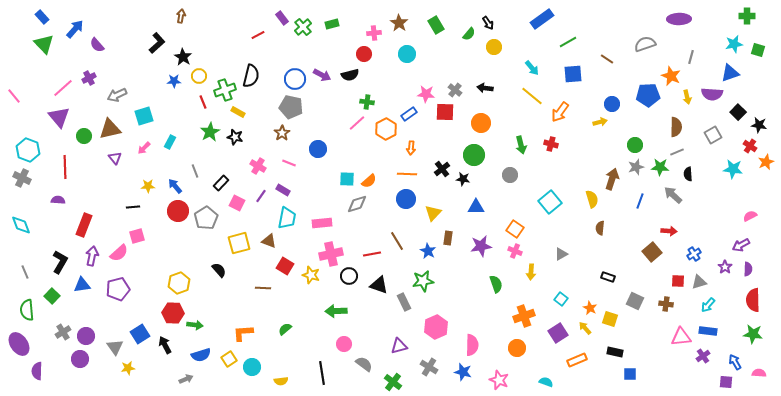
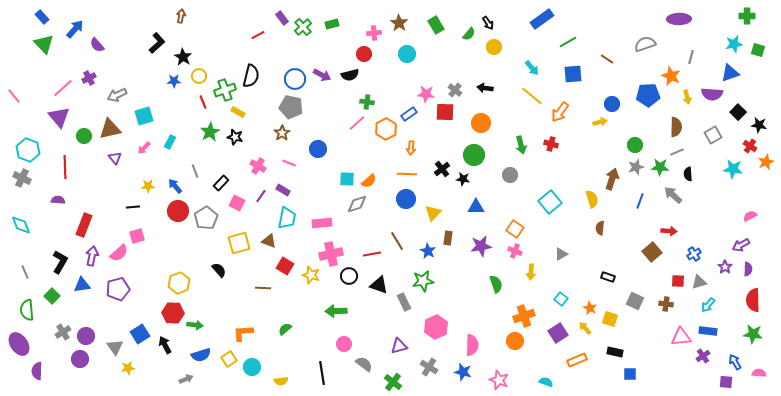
orange circle at (517, 348): moved 2 px left, 7 px up
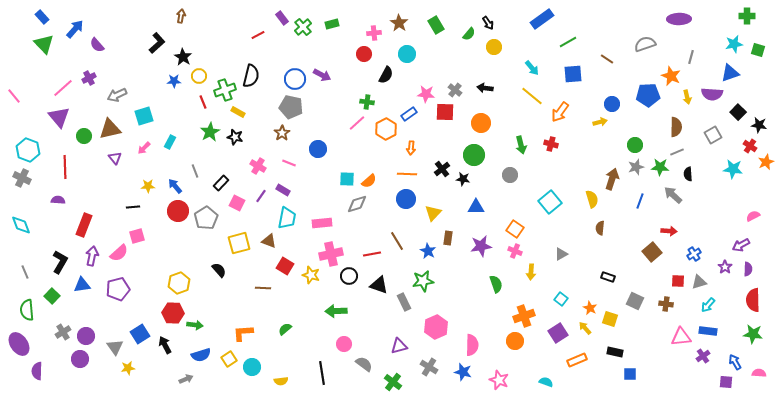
black semicircle at (350, 75): moved 36 px right; rotated 48 degrees counterclockwise
pink semicircle at (750, 216): moved 3 px right
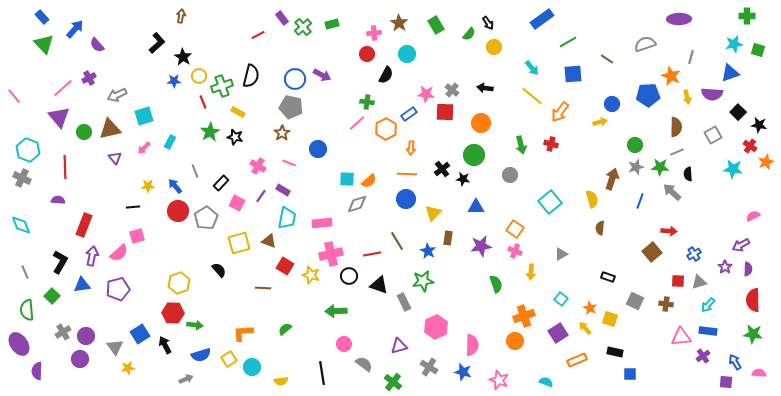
red circle at (364, 54): moved 3 px right
green cross at (225, 90): moved 3 px left, 4 px up
gray cross at (455, 90): moved 3 px left
green circle at (84, 136): moved 4 px up
gray arrow at (673, 195): moved 1 px left, 3 px up
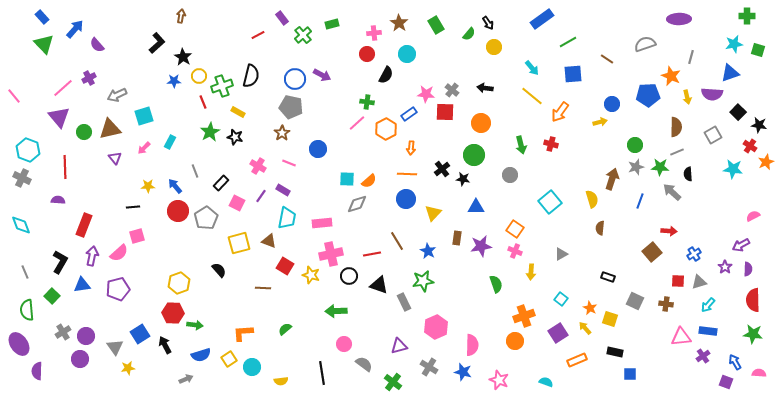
green cross at (303, 27): moved 8 px down
brown rectangle at (448, 238): moved 9 px right
purple square at (726, 382): rotated 16 degrees clockwise
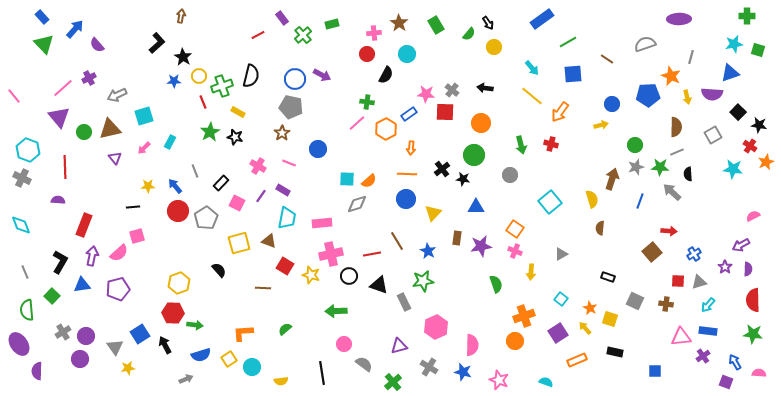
yellow arrow at (600, 122): moved 1 px right, 3 px down
blue square at (630, 374): moved 25 px right, 3 px up
green cross at (393, 382): rotated 12 degrees clockwise
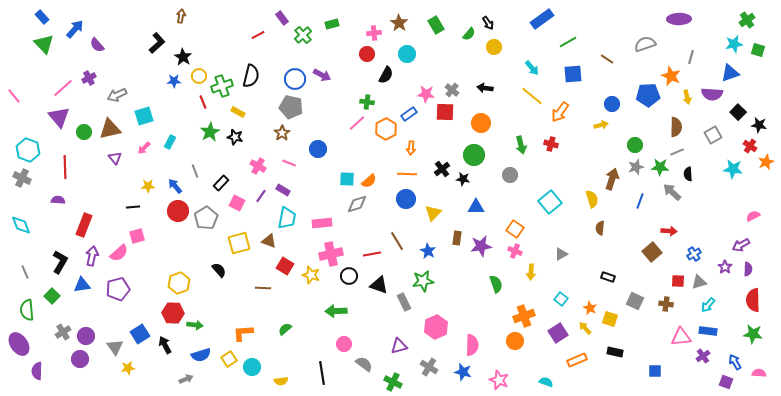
green cross at (747, 16): moved 4 px down; rotated 35 degrees counterclockwise
green cross at (393, 382): rotated 24 degrees counterclockwise
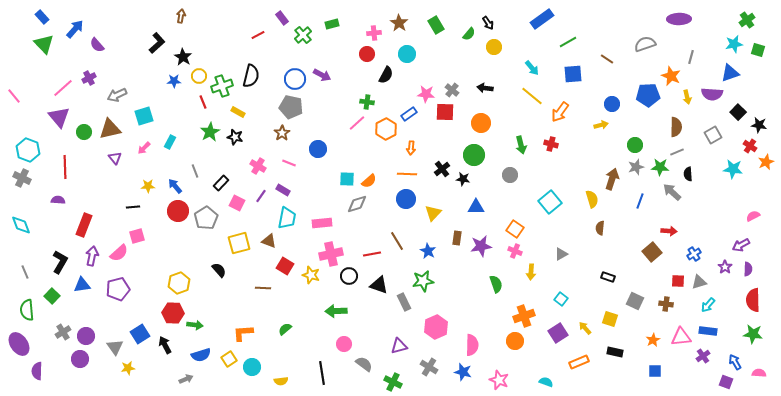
orange star at (590, 308): moved 63 px right, 32 px down; rotated 16 degrees clockwise
orange rectangle at (577, 360): moved 2 px right, 2 px down
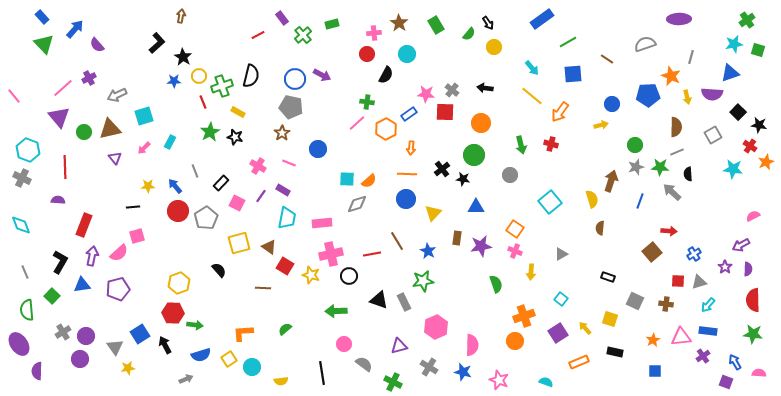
brown arrow at (612, 179): moved 1 px left, 2 px down
brown triangle at (269, 241): moved 6 px down; rotated 14 degrees clockwise
black triangle at (379, 285): moved 15 px down
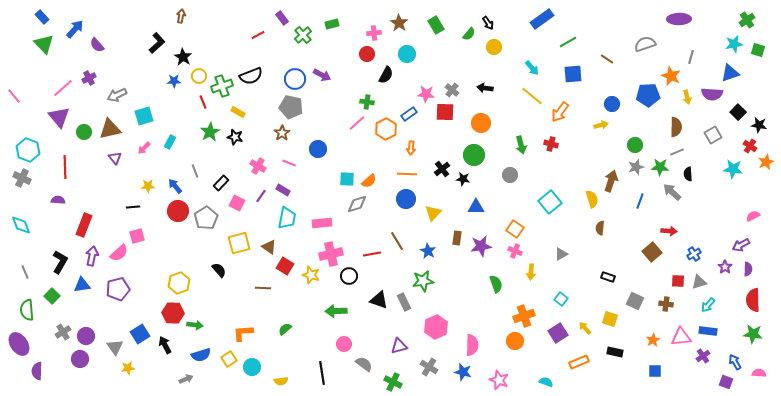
black semicircle at (251, 76): rotated 55 degrees clockwise
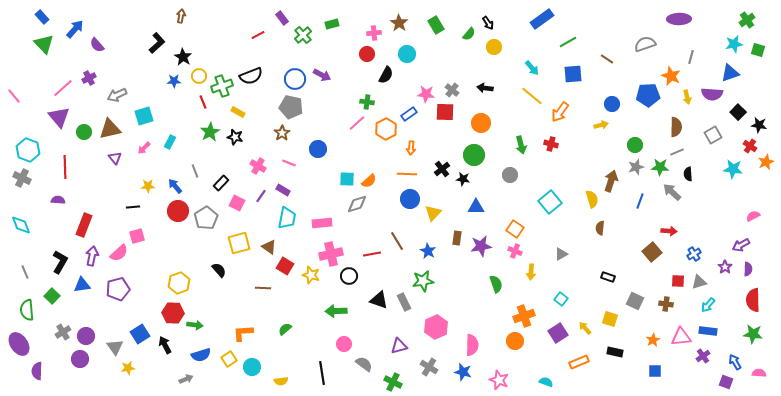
blue circle at (406, 199): moved 4 px right
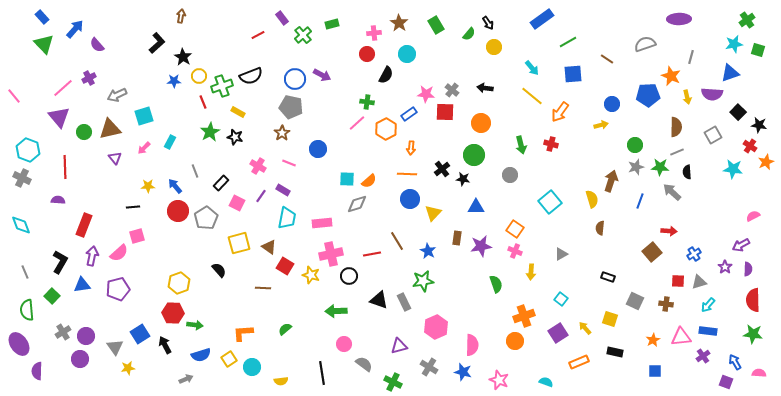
black semicircle at (688, 174): moved 1 px left, 2 px up
